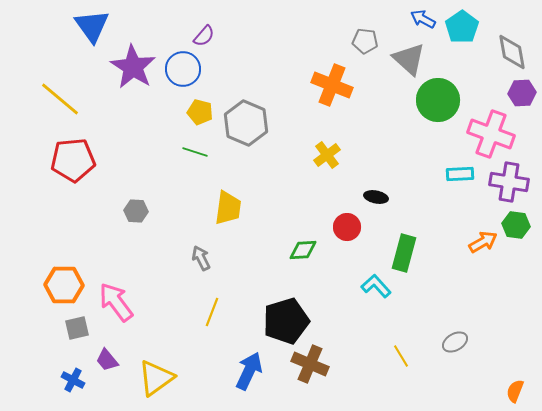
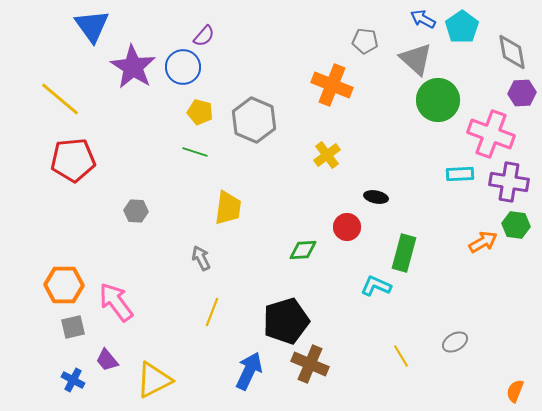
gray triangle at (409, 59): moved 7 px right
blue circle at (183, 69): moved 2 px up
gray hexagon at (246, 123): moved 8 px right, 3 px up
cyan L-shape at (376, 286): rotated 24 degrees counterclockwise
gray square at (77, 328): moved 4 px left, 1 px up
yellow triangle at (156, 378): moved 2 px left, 2 px down; rotated 9 degrees clockwise
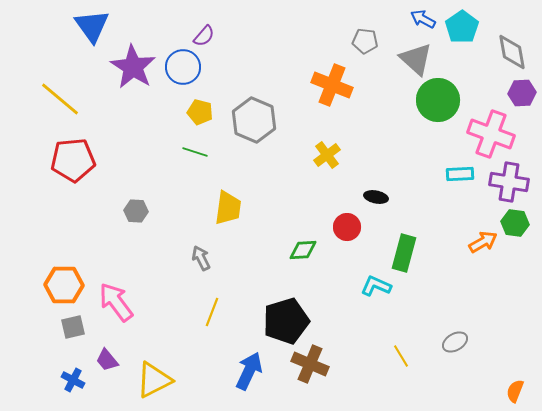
green hexagon at (516, 225): moved 1 px left, 2 px up
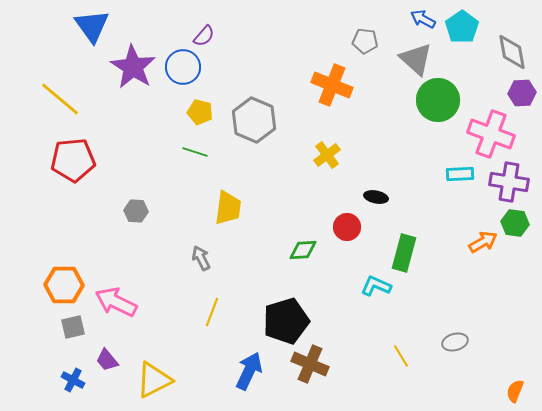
pink arrow at (116, 302): rotated 27 degrees counterclockwise
gray ellipse at (455, 342): rotated 15 degrees clockwise
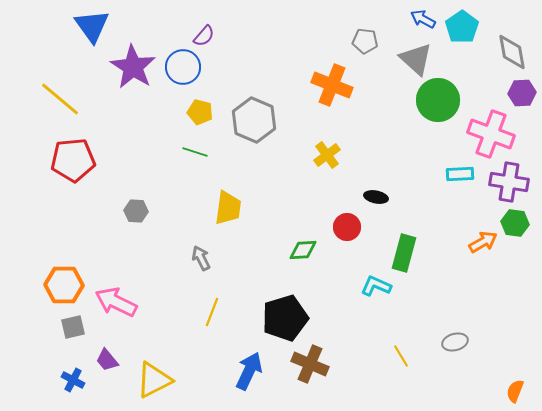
black pentagon at (286, 321): moved 1 px left, 3 px up
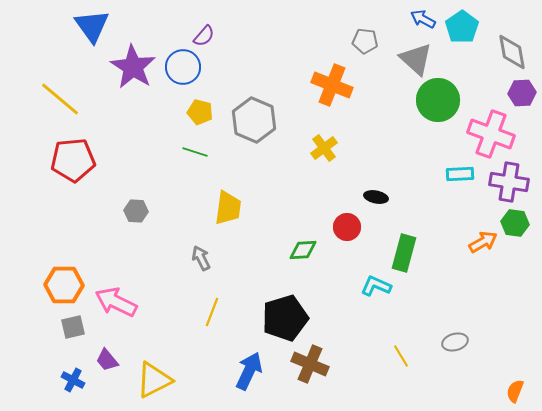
yellow cross at (327, 155): moved 3 px left, 7 px up
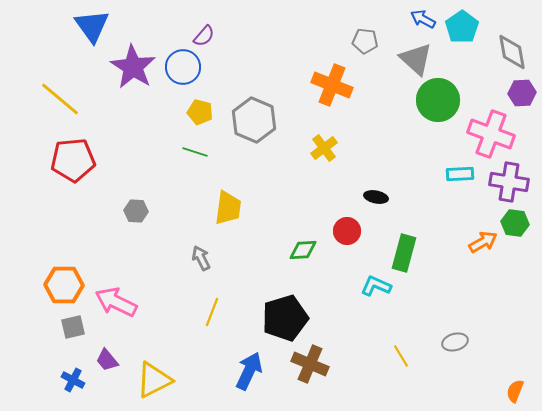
red circle at (347, 227): moved 4 px down
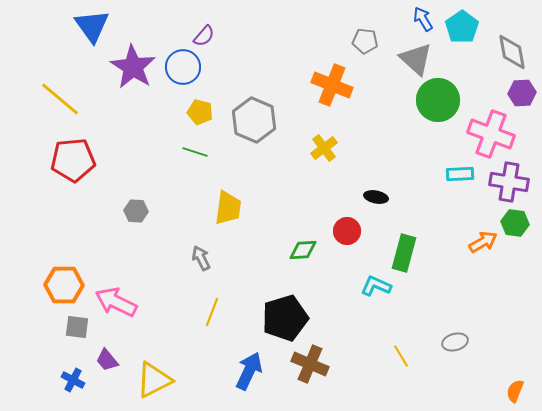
blue arrow at (423, 19): rotated 30 degrees clockwise
gray square at (73, 327): moved 4 px right; rotated 20 degrees clockwise
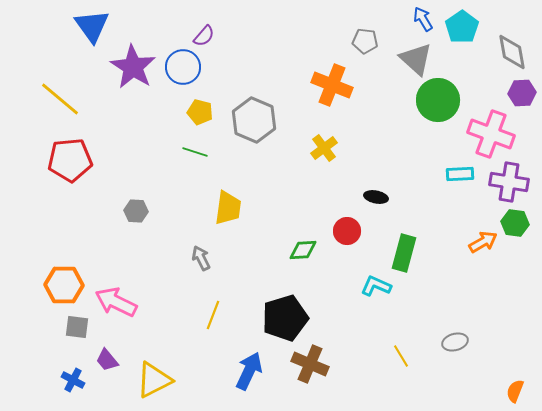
red pentagon at (73, 160): moved 3 px left
yellow line at (212, 312): moved 1 px right, 3 px down
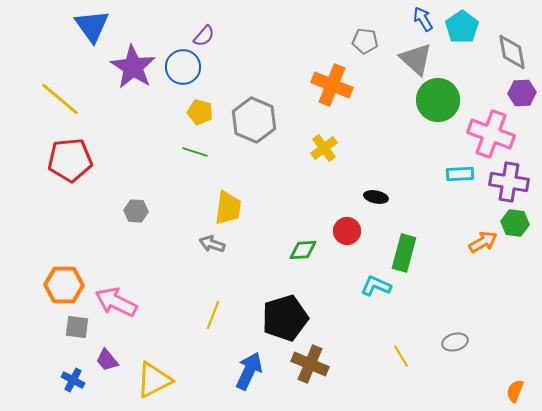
gray arrow at (201, 258): moved 11 px right, 14 px up; rotated 45 degrees counterclockwise
